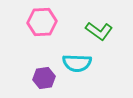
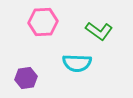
pink hexagon: moved 1 px right
purple hexagon: moved 18 px left
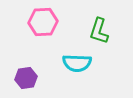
green L-shape: rotated 72 degrees clockwise
